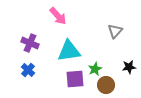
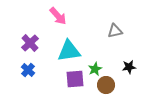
gray triangle: rotated 35 degrees clockwise
purple cross: rotated 24 degrees clockwise
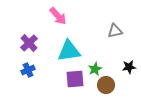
purple cross: moved 1 px left
blue cross: rotated 24 degrees clockwise
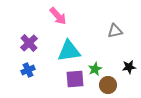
brown circle: moved 2 px right
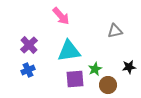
pink arrow: moved 3 px right
purple cross: moved 2 px down
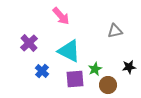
purple cross: moved 2 px up
cyan triangle: rotated 35 degrees clockwise
blue cross: moved 14 px right, 1 px down; rotated 24 degrees counterclockwise
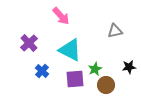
cyan triangle: moved 1 px right, 1 px up
brown circle: moved 2 px left
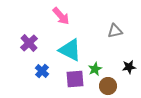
brown circle: moved 2 px right, 1 px down
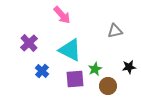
pink arrow: moved 1 px right, 1 px up
